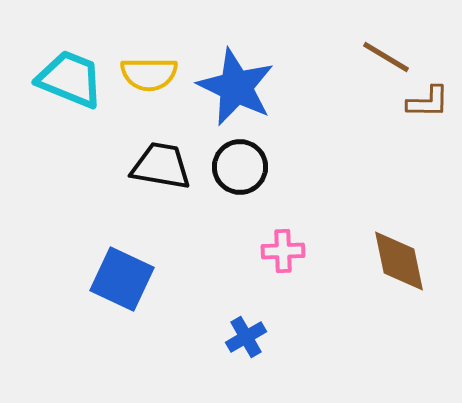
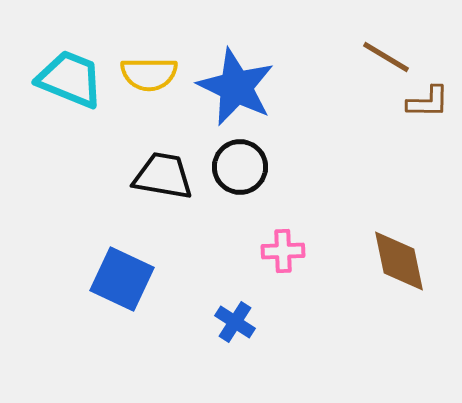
black trapezoid: moved 2 px right, 10 px down
blue cross: moved 11 px left, 15 px up; rotated 27 degrees counterclockwise
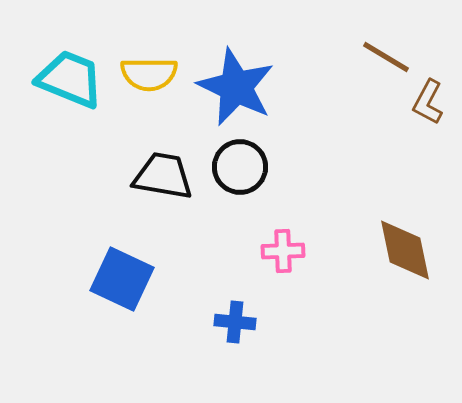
brown L-shape: rotated 117 degrees clockwise
brown diamond: moved 6 px right, 11 px up
blue cross: rotated 27 degrees counterclockwise
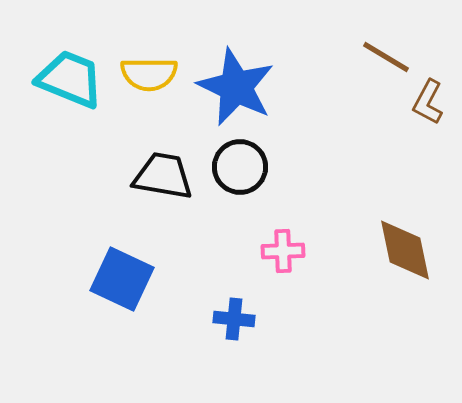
blue cross: moved 1 px left, 3 px up
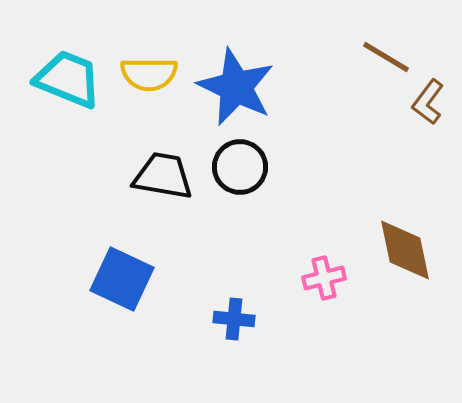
cyan trapezoid: moved 2 px left
brown L-shape: rotated 9 degrees clockwise
pink cross: moved 41 px right, 27 px down; rotated 12 degrees counterclockwise
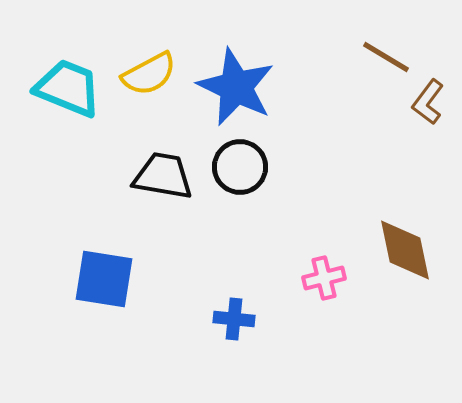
yellow semicircle: rotated 28 degrees counterclockwise
cyan trapezoid: moved 9 px down
blue square: moved 18 px left; rotated 16 degrees counterclockwise
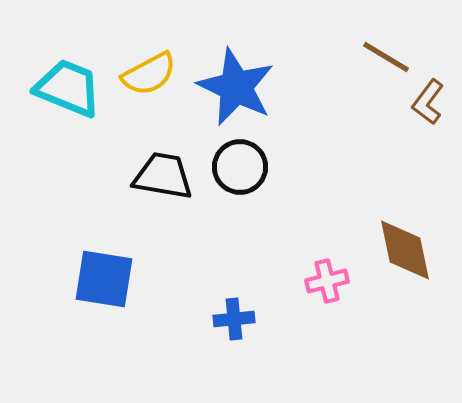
pink cross: moved 3 px right, 3 px down
blue cross: rotated 12 degrees counterclockwise
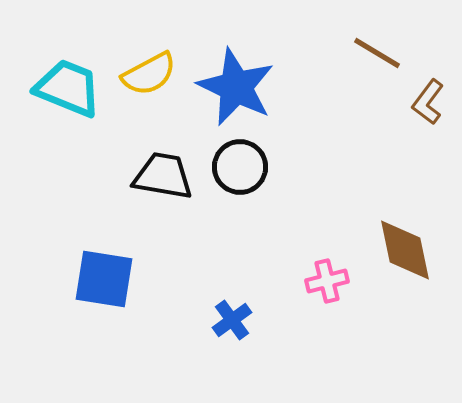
brown line: moved 9 px left, 4 px up
blue cross: moved 2 px left, 1 px down; rotated 30 degrees counterclockwise
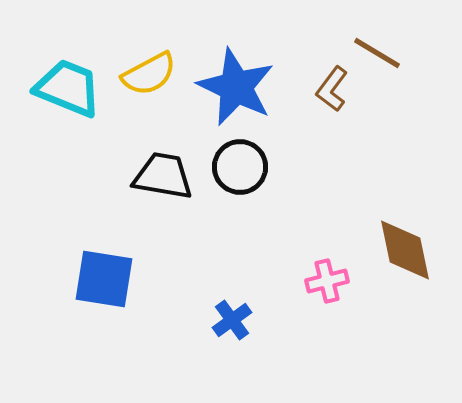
brown L-shape: moved 96 px left, 13 px up
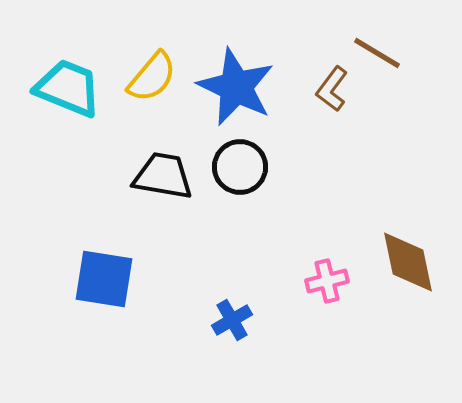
yellow semicircle: moved 3 px right, 3 px down; rotated 22 degrees counterclockwise
brown diamond: moved 3 px right, 12 px down
blue cross: rotated 6 degrees clockwise
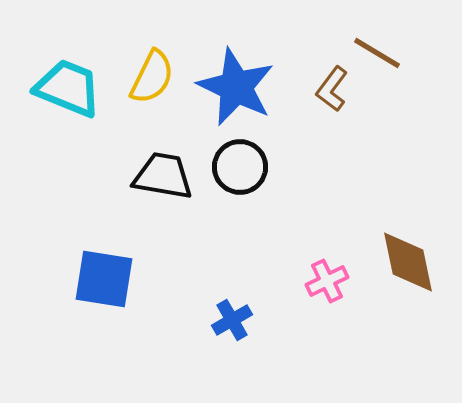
yellow semicircle: rotated 14 degrees counterclockwise
pink cross: rotated 12 degrees counterclockwise
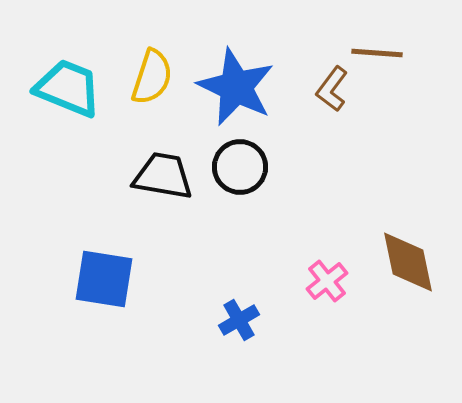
brown line: rotated 27 degrees counterclockwise
yellow semicircle: rotated 8 degrees counterclockwise
pink cross: rotated 12 degrees counterclockwise
blue cross: moved 7 px right
